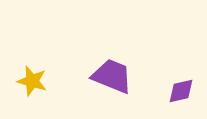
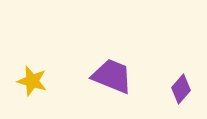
purple diamond: moved 2 px up; rotated 36 degrees counterclockwise
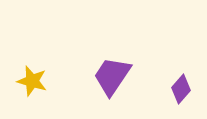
purple trapezoid: rotated 78 degrees counterclockwise
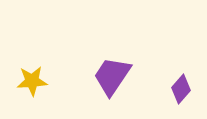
yellow star: rotated 20 degrees counterclockwise
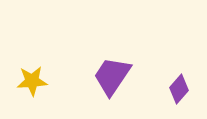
purple diamond: moved 2 px left
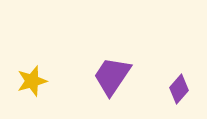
yellow star: rotated 12 degrees counterclockwise
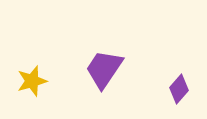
purple trapezoid: moved 8 px left, 7 px up
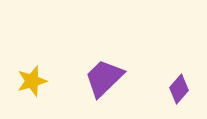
purple trapezoid: moved 9 px down; rotated 12 degrees clockwise
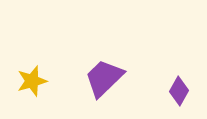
purple diamond: moved 2 px down; rotated 12 degrees counterclockwise
